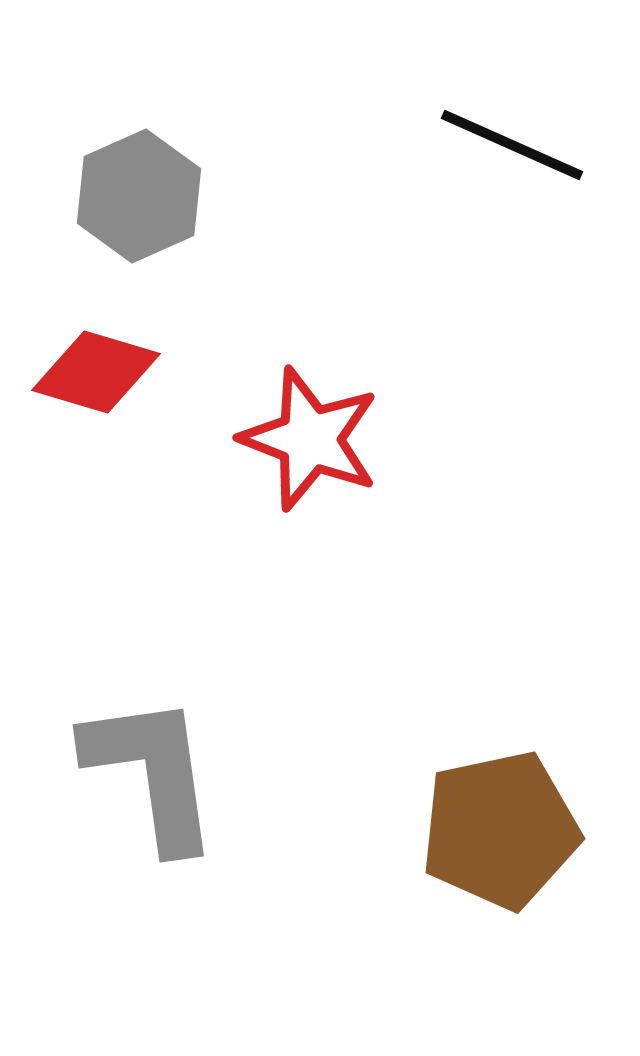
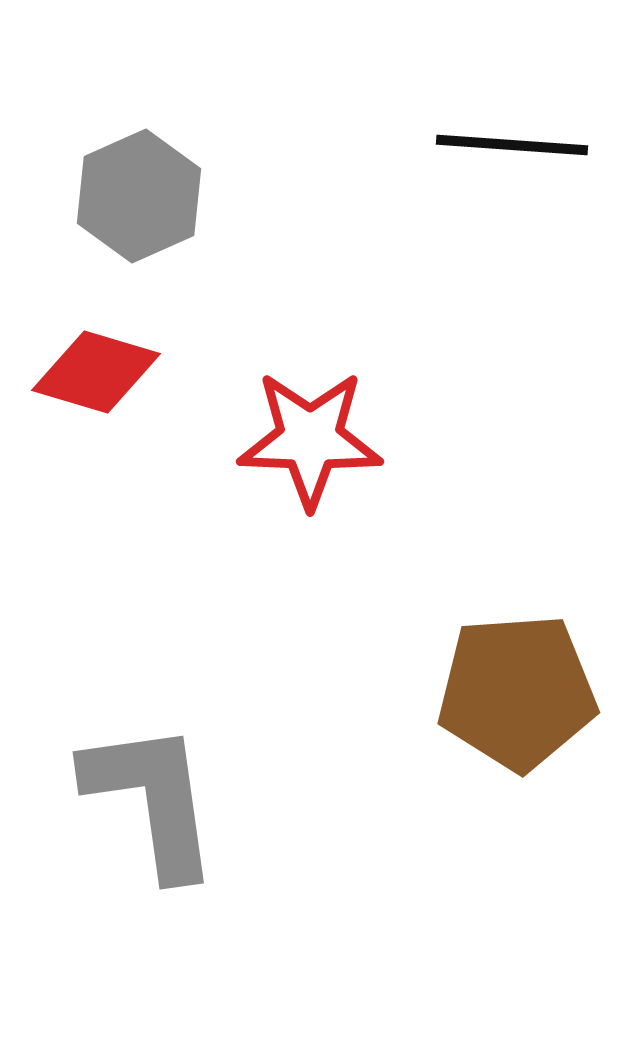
black line: rotated 20 degrees counterclockwise
red star: rotated 19 degrees counterclockwise
gray L-shape: moved 27 px down
brown pentagon: moved 17 px right, 138 px up; rotated 8 degrees clockwise
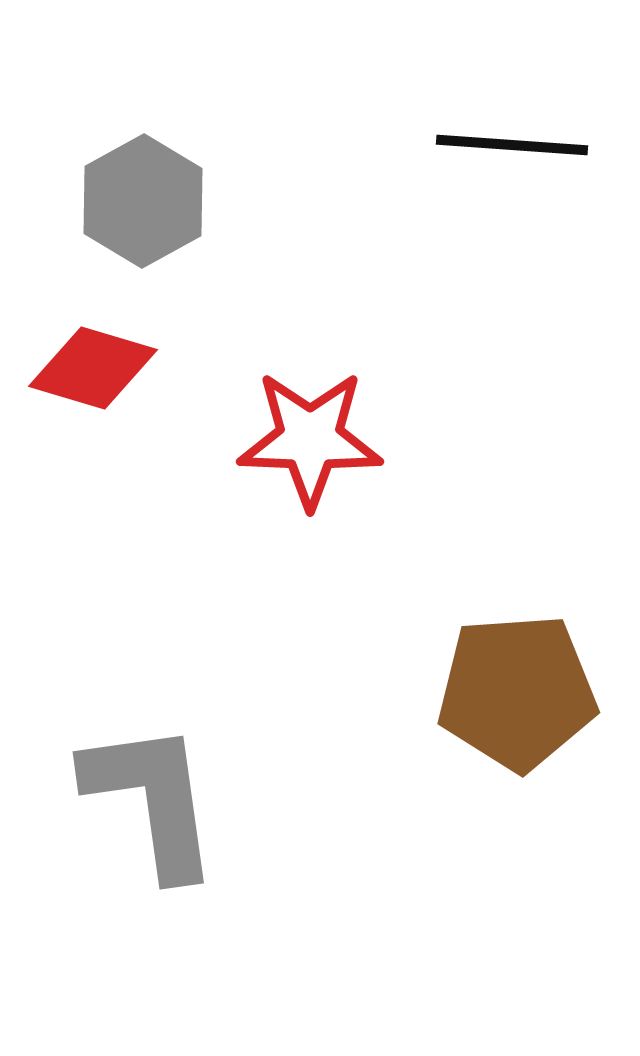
gray hexagon: moved 4 px right, 5 px down; rotated 5 degrees counterclockwise
red diamond: moved 3 px left, 4 px up
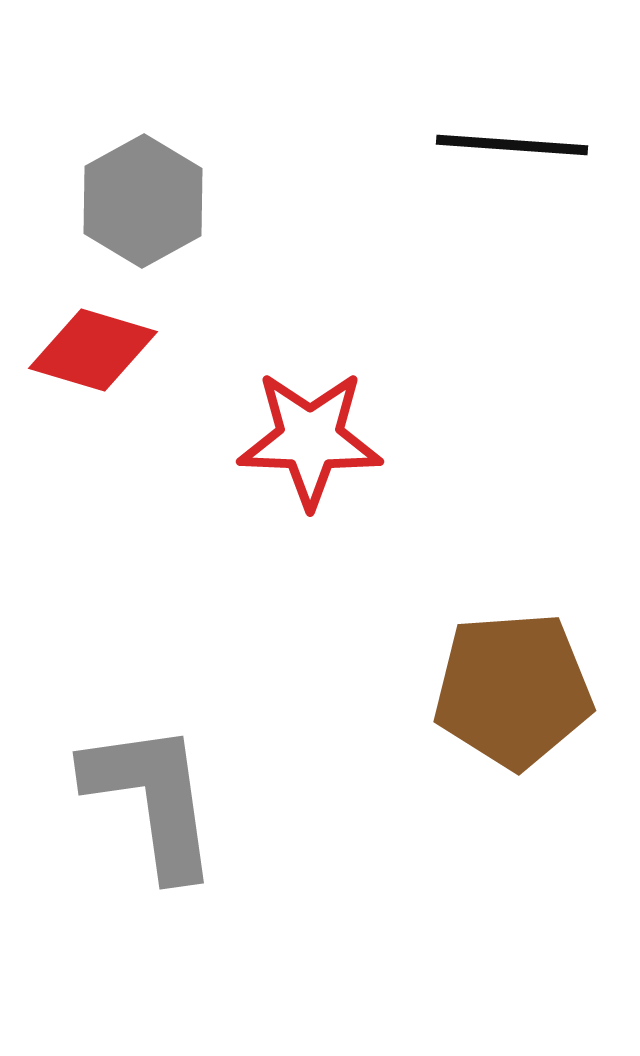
red diamond: moved 18 px up
brown pentagon: moved 4 px left, 2 px up
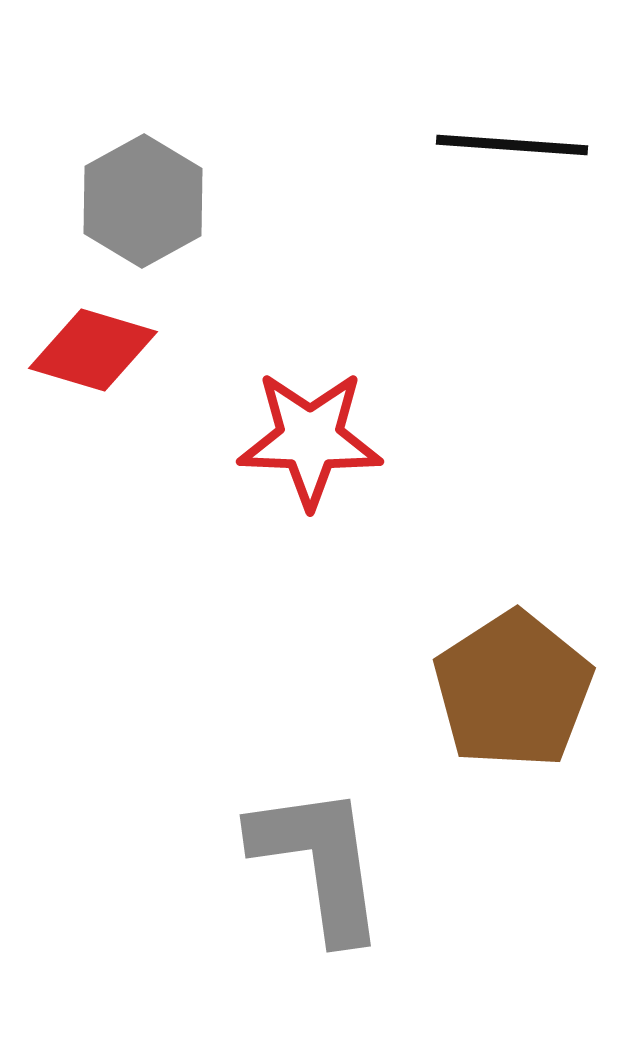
brown pentagon: rotated 29 degrees counterclockwise
gray L-shape: moved 167 px right, 63 px down
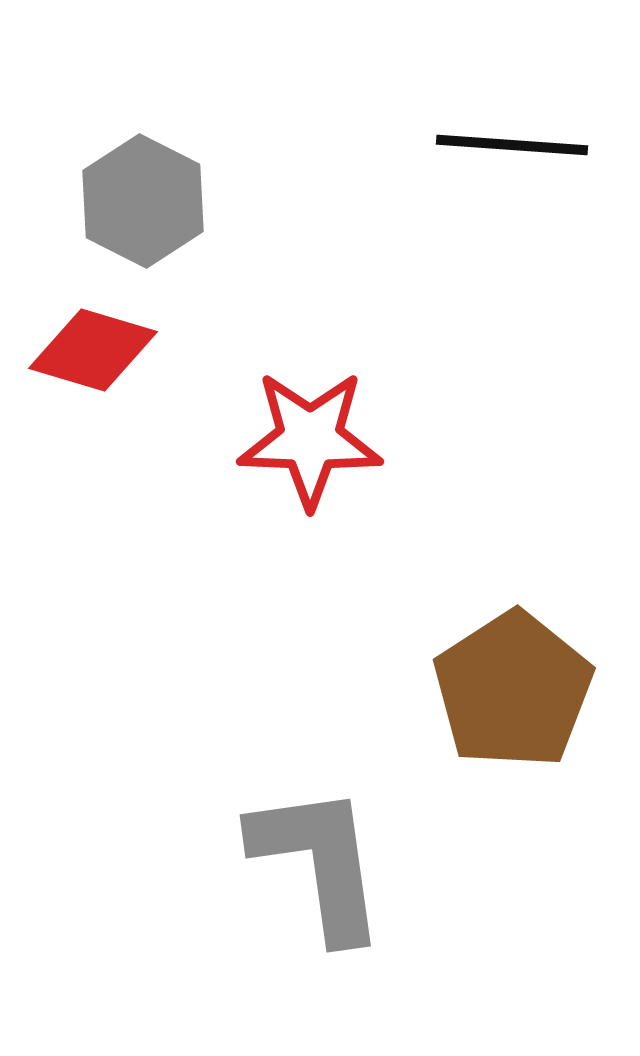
gray hexagon: rotated 4 degrees counterclockwise
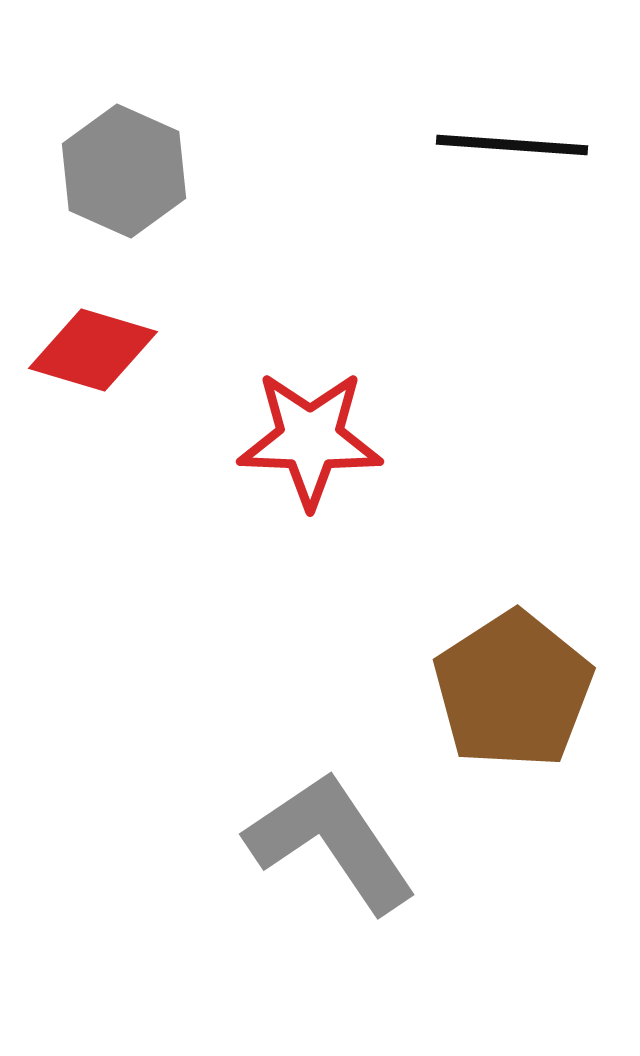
gray hexagon: moved 19 px left, 30 px up; rotated 3 degrees counterclockwise
gray L-shape: moved 12 px right, 20 px up; rotated 26 degrees counterclockwise
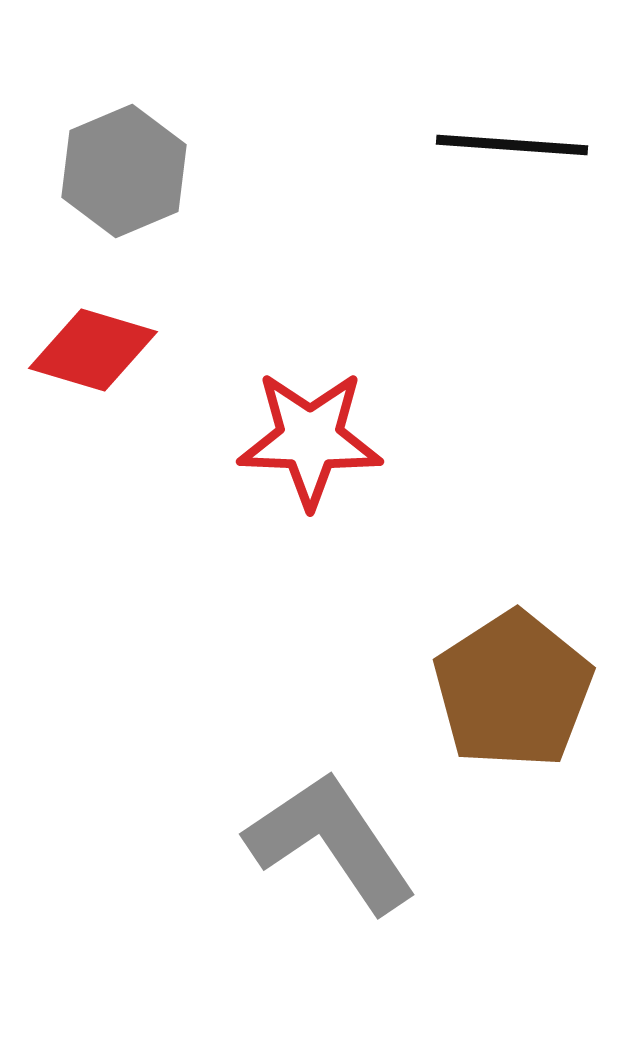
gray hexagon: rotated 13 degrees clockwise
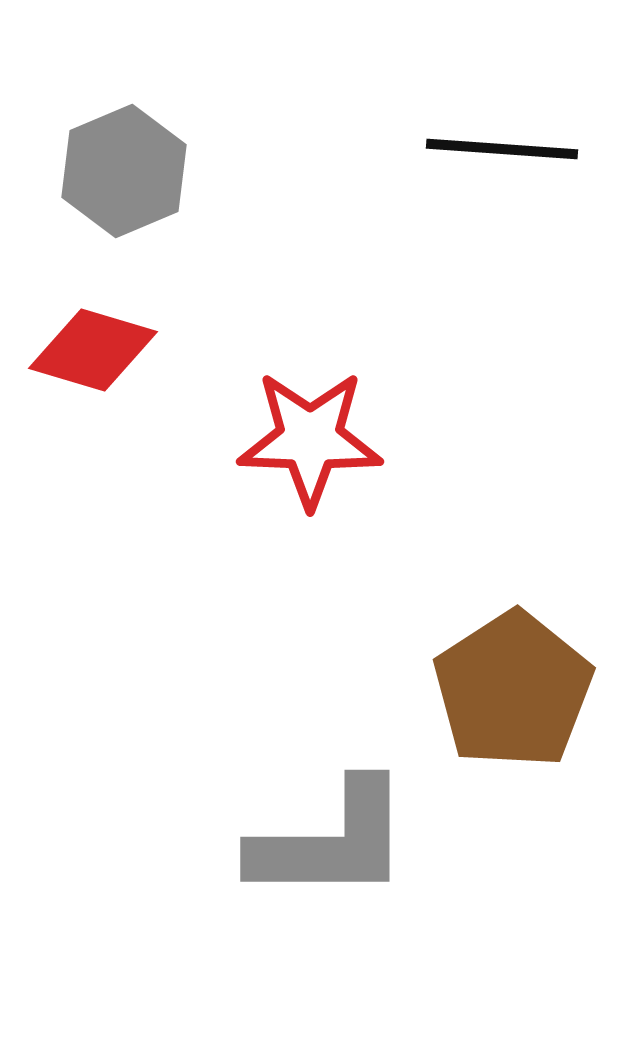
black line: moved 10 px left, 4 px down
gray L-shape: rotated 124 degrees clockwise
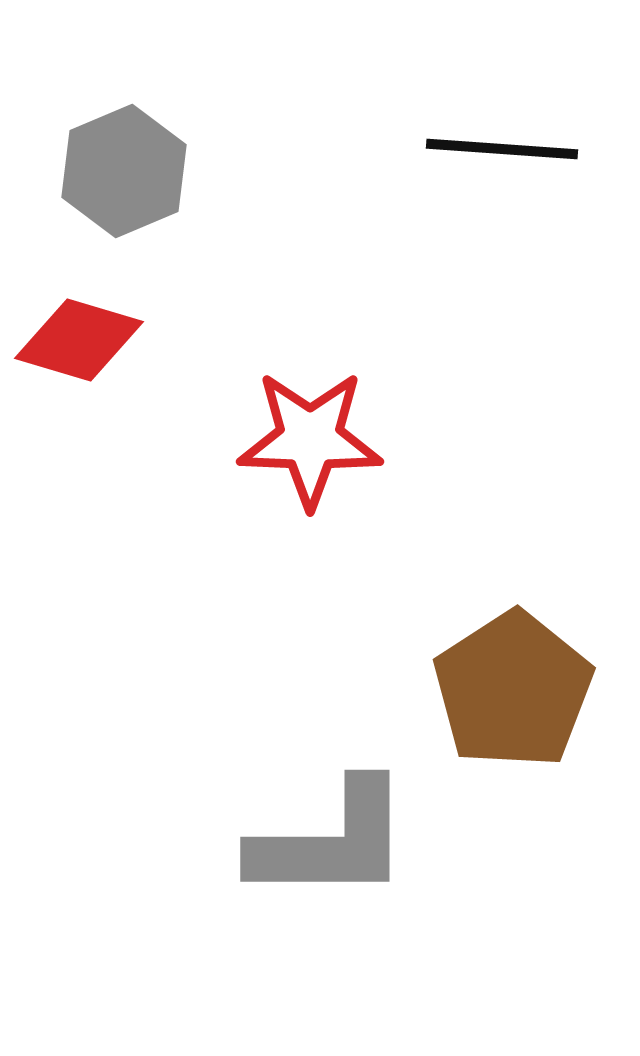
red diamond: moved 14 px left, 10 px up
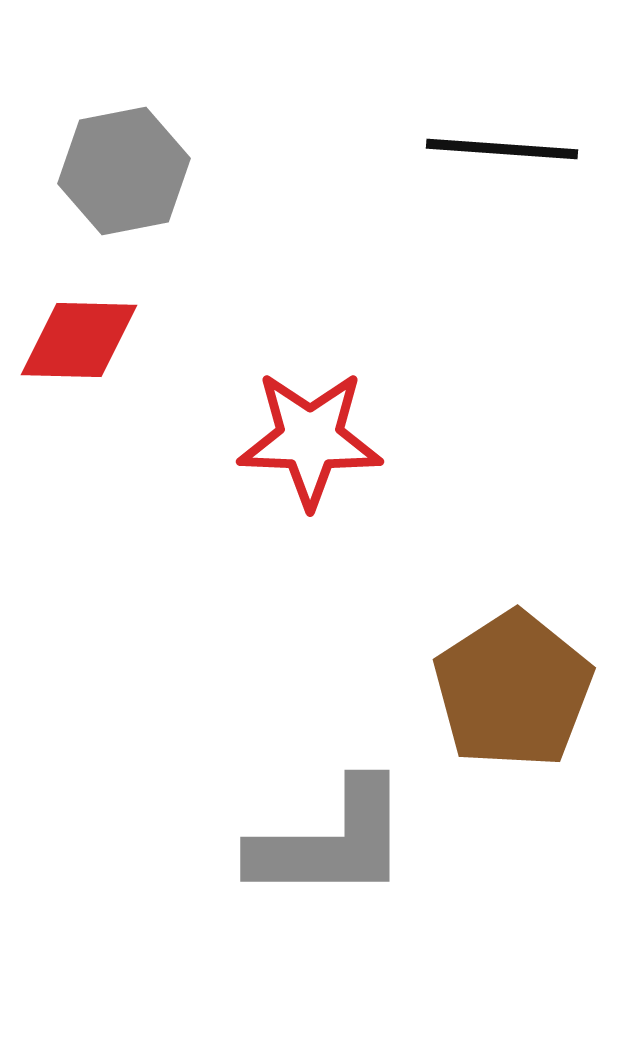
gray hexagon: rotated 12 degrees clockwise
red diamond: rotated 15 degrees counterclockwise
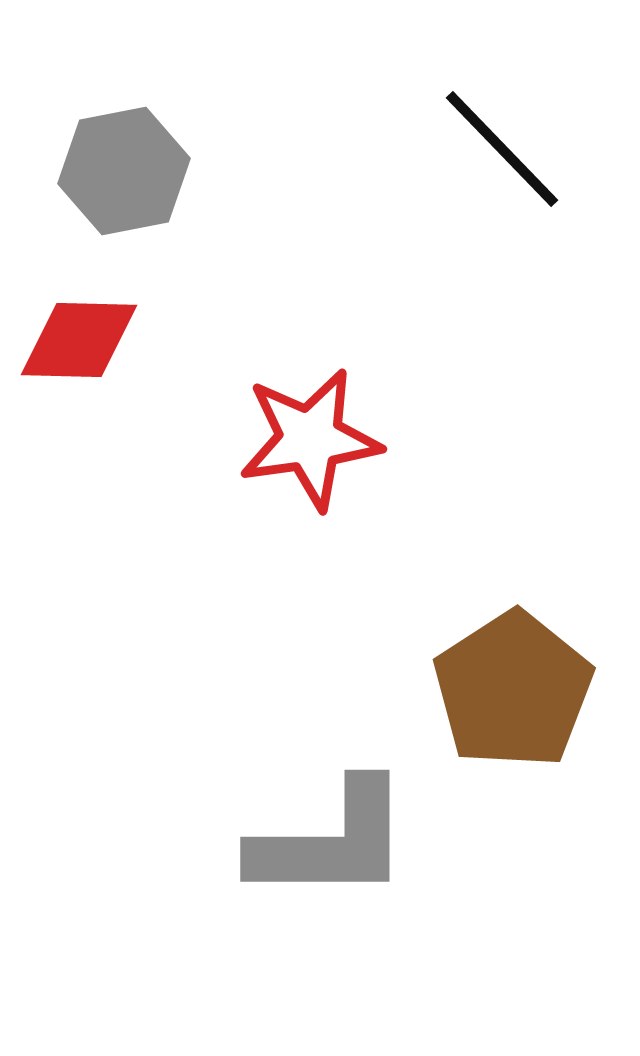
black line: rotated 42 degrees clockwise
red star: rotated 10 degrees counterclockwise
